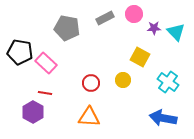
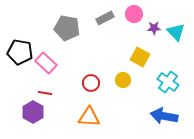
blue arrow: moved 1 px right, 2 px up
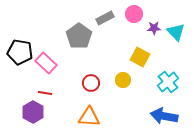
gray pentagon: moved 12 px right, 8 px down; rotated 25 degrees clockwise
cyan cross: rotated 15 degrees clockwise
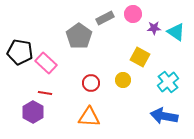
pink circle: moved 1 px left
cyan triangle: rotated 12 degrees counterclockwise
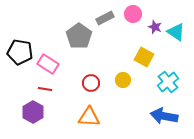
purple star: moved 1 px right, 1 px up; rotated 24 degrees clockwise
yellow square: moved 4 px right
pink rectangle: moved 2 px right, 1 px down; rotated 10 degrees counterclockwise
red line: moved 4 px up
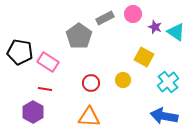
pink rectangle: moved 2 px up
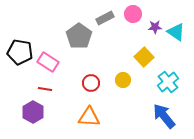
purple star: rotated 24 degrees counterclockwise
yellow square: rotated 18 degrees clockwise
blue arrow: rotated 40 degrees clockwise
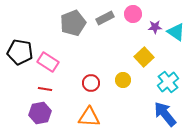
gray pentagon: moved 6 px left, 13 px up; rotated 15 degrees clockwise
purple hexagon: moved 7 px right, 1 px down; rotated 20 degrees clockwise
blue arrow: moved 1 px right, 2 px up
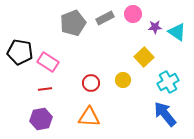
cyan triangle: moved 1 px right
cyan cross: rotated 10 degrees clockwise
red line: rotated 16 degrees counterclockwise
purple hexagon: moved 1 px right, 6 px down
